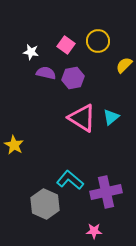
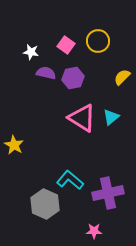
yellow semicircle: moved 2 px left, 12 px down
purple cross: moved 2 px right, 1 px down
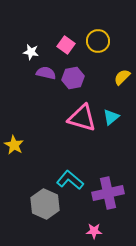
pink triangle: rotated 16 degrees counterclockwise
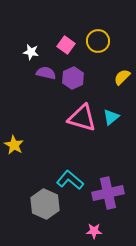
purple hexagon: rotated 15 degrees counterclockwise
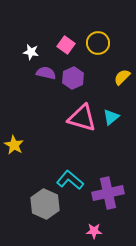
yellow circle: moved 2 px down
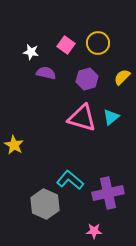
purple hexagon: moved 14 px right, 1 px down; rotated 10 degrees clockwise
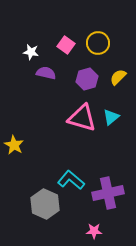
yellow semicircle: moved 4 px left
cyan L-shape: moved 1 px right
